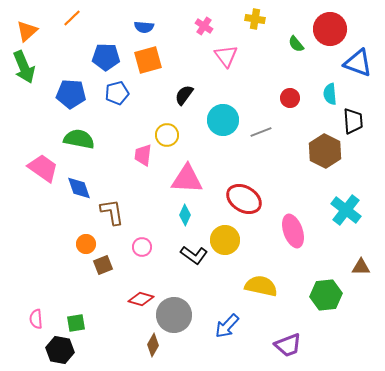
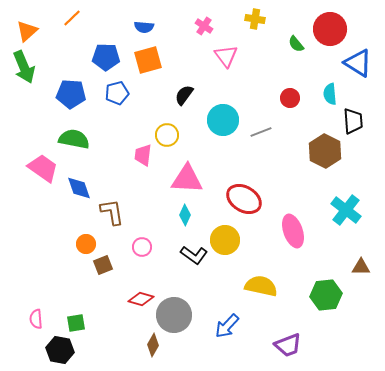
blue triangle at (358, 63): rotated 12 degrees clockwise
green semicircle at (79, 139): moved 5 px left
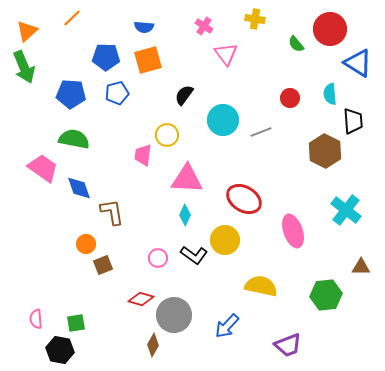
pink triangle at (226, 56): moved 2 px up
pink circle at (142, 247): moved 16 px right, 11 px down
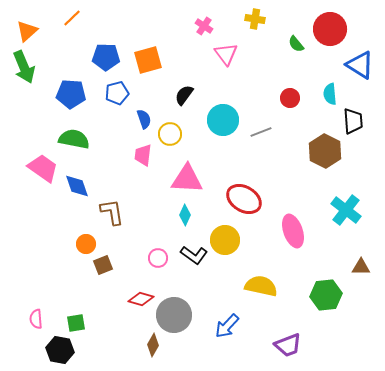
blue semicircle at (144, 27): moved 92 px down; rotated 114 degrees counterclockwise
blue triangle at (358, 63): moved 2 px right, 2 px down
yellow circle at (167, 135): moved 3 px right, 1 px up
blue diamond at (79, 188): moved 2 px left, 2 px up
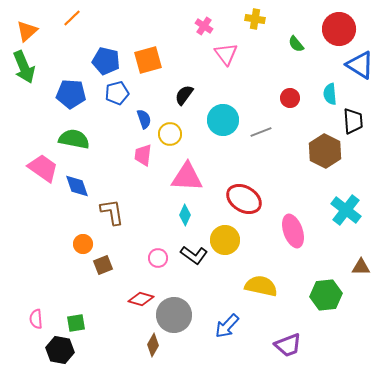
red circle at (330, 29): moved 9 px right
blue pentagon at (106, 57): moved 4 px down; rotated 12 degrees clockwise
pink triangle at (187, 179): moved 2 px up
orange circle at (86, 244): moved 3 px left
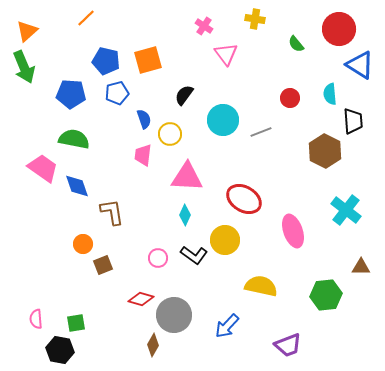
orange line at (72, 18): moved 14 px right
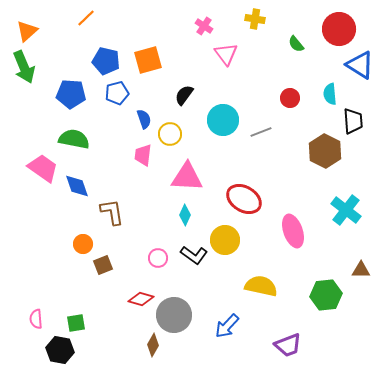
brown triangle at (361, 267): moved 3 px down
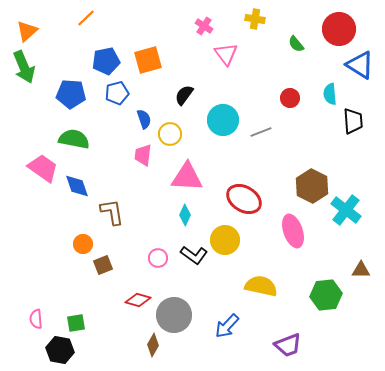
blue pentagon at (106, 61): rotated 24 degrees counterclockwise
brown hexagon at (325, 151): moved 13 px left, 35 px down
red diamond at (141, 299): moved 3 px left, 1 px down
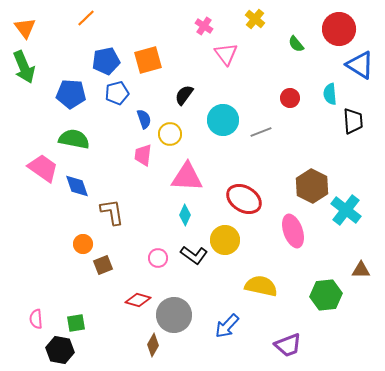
yellow cross at (255, 19): rotated 30 degrees clockwise
orange triangle at (27, 31): moved 2 px left, 3 px up; rotated 25 degrees counterclockwise
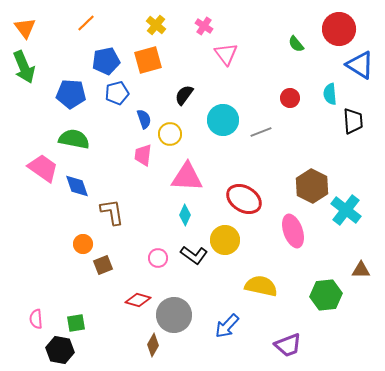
orange line at (86, 18): moved 5 px down
yellow cross at (255, 19): moved 99 px left, 6 px down
